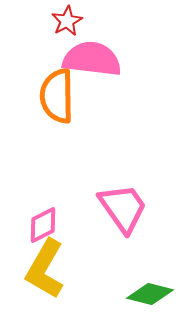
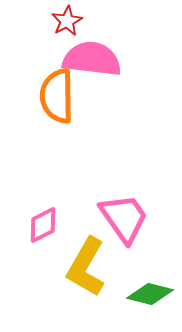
pink trapezoid: moved 1 px right, 10 px down
yellow L-shape: moved 41 px right, 2 px up
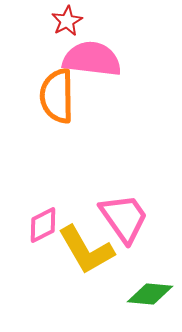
yellow L-shape: moved 17 px up; rotated 60 degrees counterclockwise
green diamond: rotated 9 degrees counterclockwise
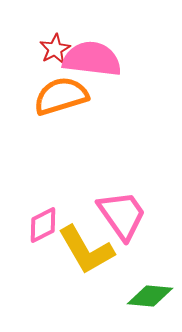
red star: moved 12 px left, 28 px down
orange semicircle: moved 4 px right; rotated 74 degrees clockwise
pink trapezoid: moved 2 px left, 3 px up
green diamond: moved 2 px down
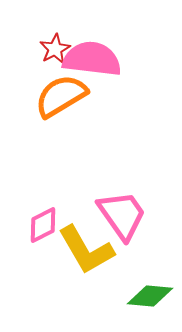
orange semicircle: rotated 14 degrees counterclockwise
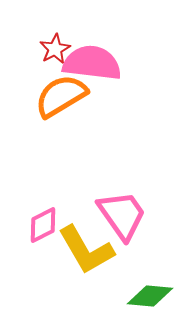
pink semicircle: moved 4 px down
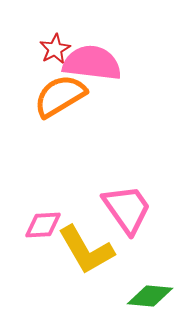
orange semicircle: moved 1 px left
pink trapezoid: moved 5 px right, 6 px up
pink diamond: rotated 24 degrees clockwise
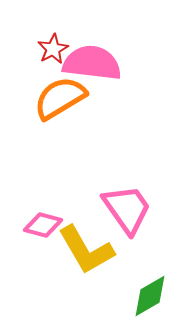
red star: moved 2 px left
orange semicircle: moved 2 px down
pink diamond: rotated 18 degrees clockwise
green diamond: rotated 36 degrees counterclockwise
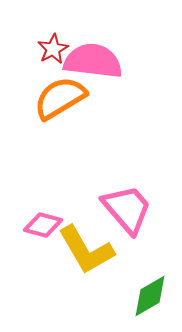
pink semicircle: moved 1 px right, 2 px up
pink trapezoid: rotated 6 degrees counterclockwise
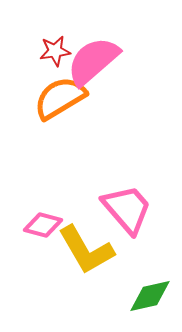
red star: moved 2 px right, 2 px down; rotated 20 degrees clockwise
pink semicircle: rotated 48 degrees counterclockwise
green diamond: rotated 18 degrees clockwise
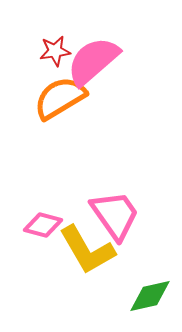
pink trapezoid: moved 12 px left, 6 px down; rotated 6 degrees clockwise
yellow L-shape: moved 1 px right
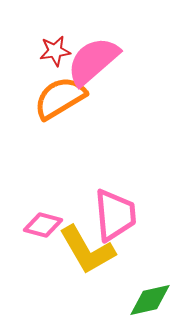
pink trapezoid: rotated 30 degrees clockwise
green diamond: moved 4 px down
